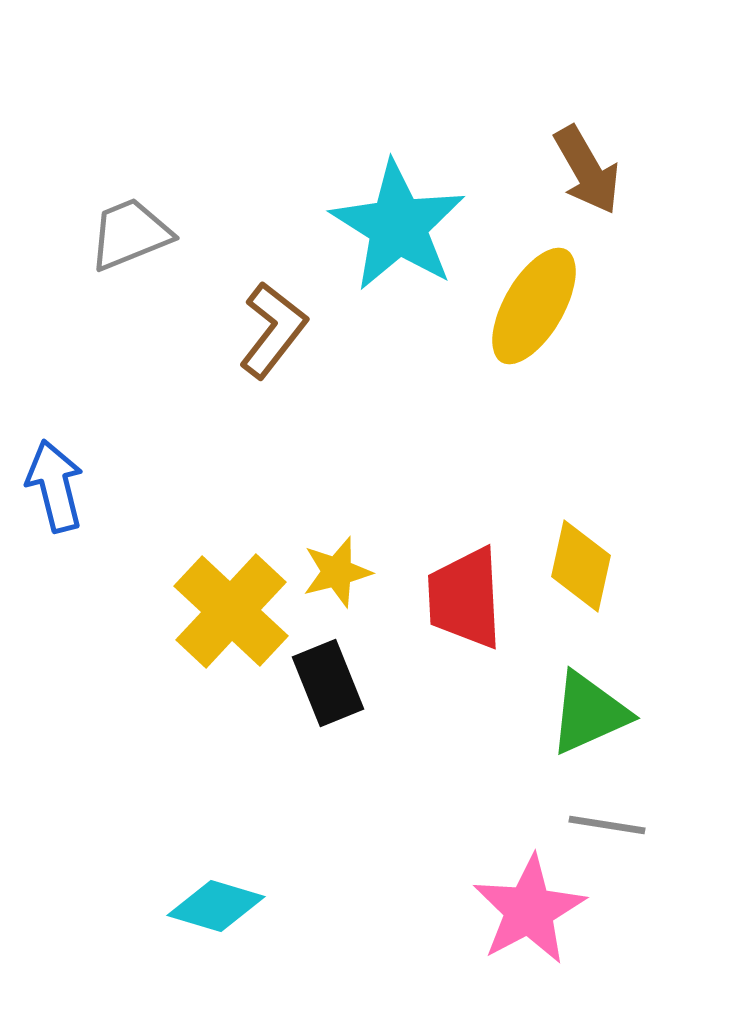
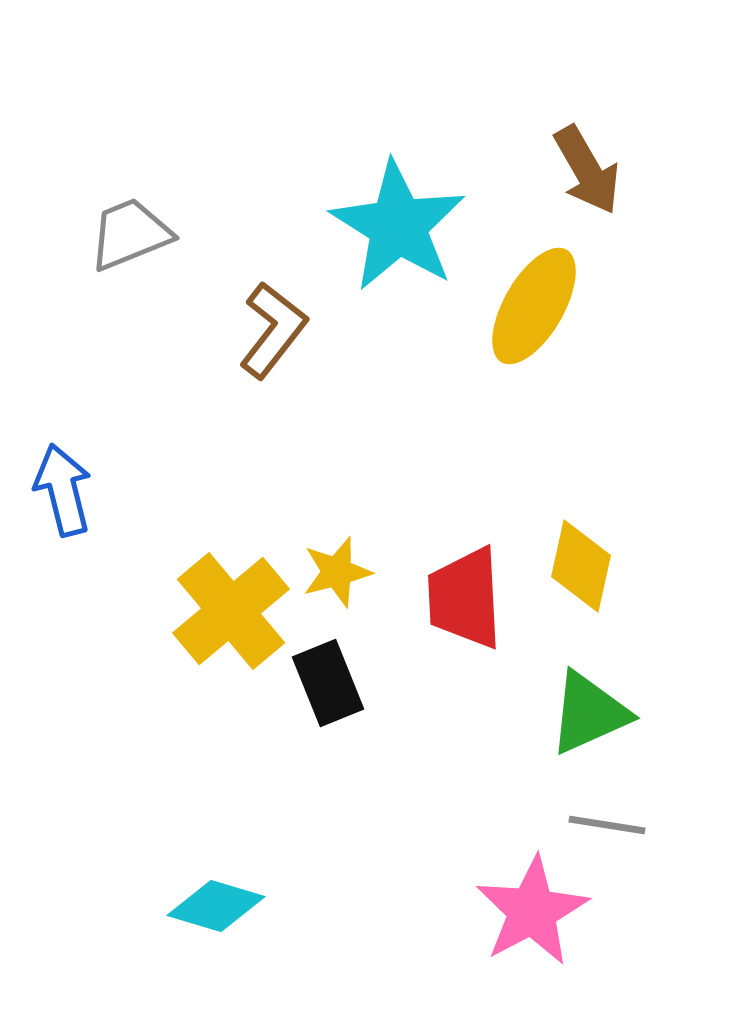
blue arrow: moved 8 px right, 4 px down
yellow cross: rotated 7 degrees clockwise
pink star: moved 3 px right, 1 px down
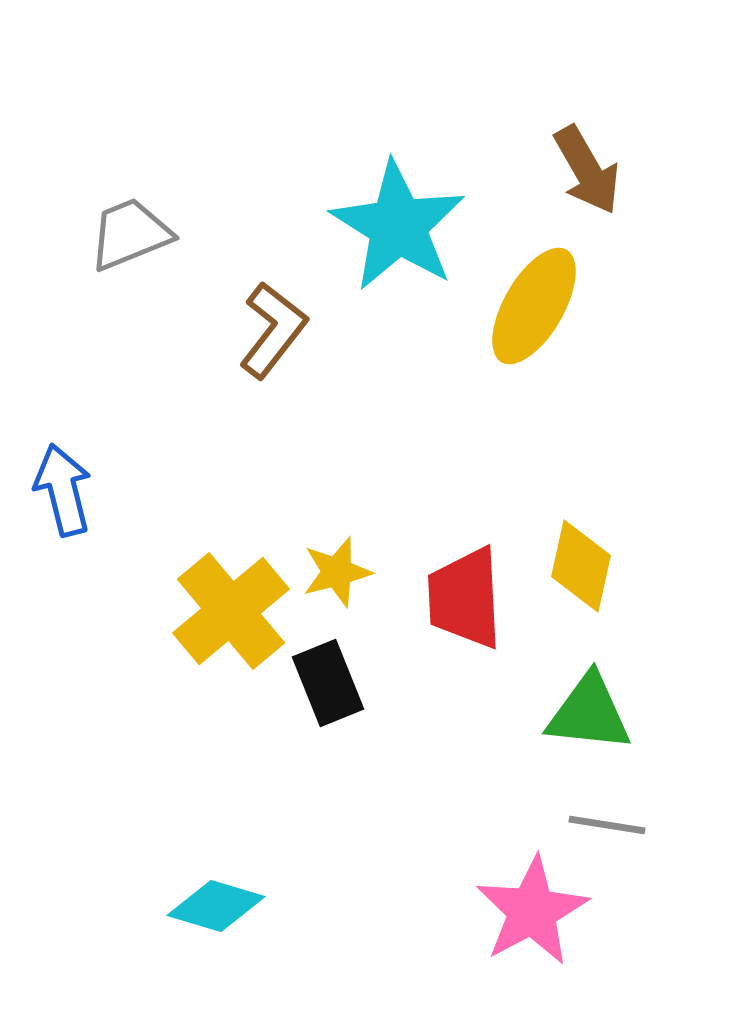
green triangle: rotated 30 degrees clockwise
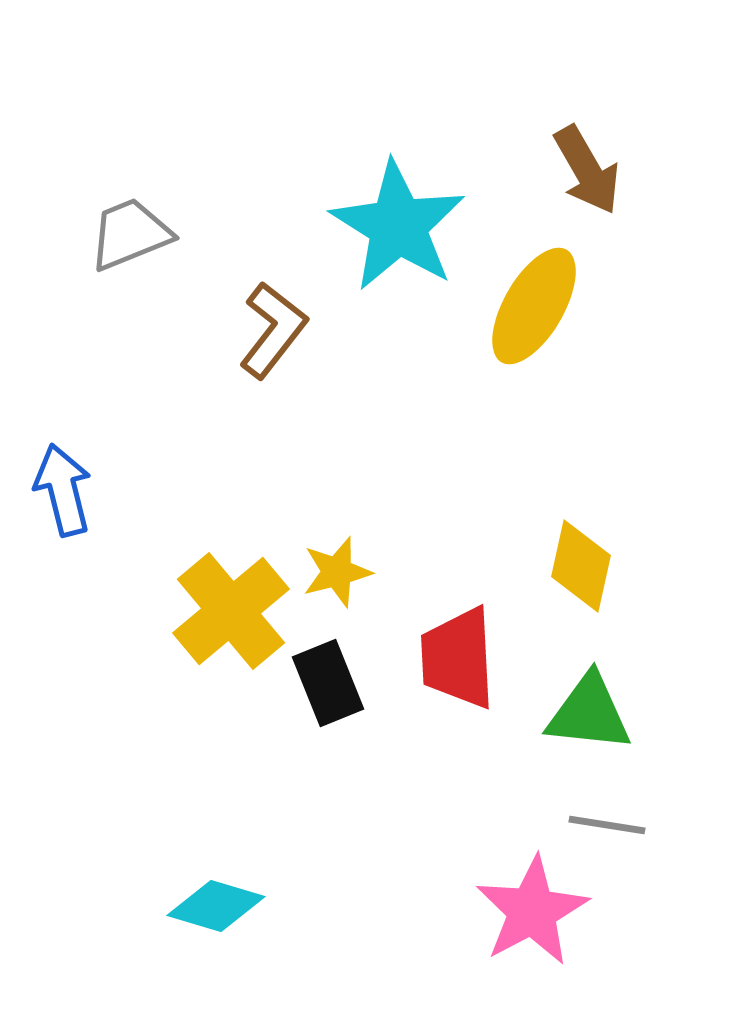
red trapezoid: moved 7 px left, 60 px down
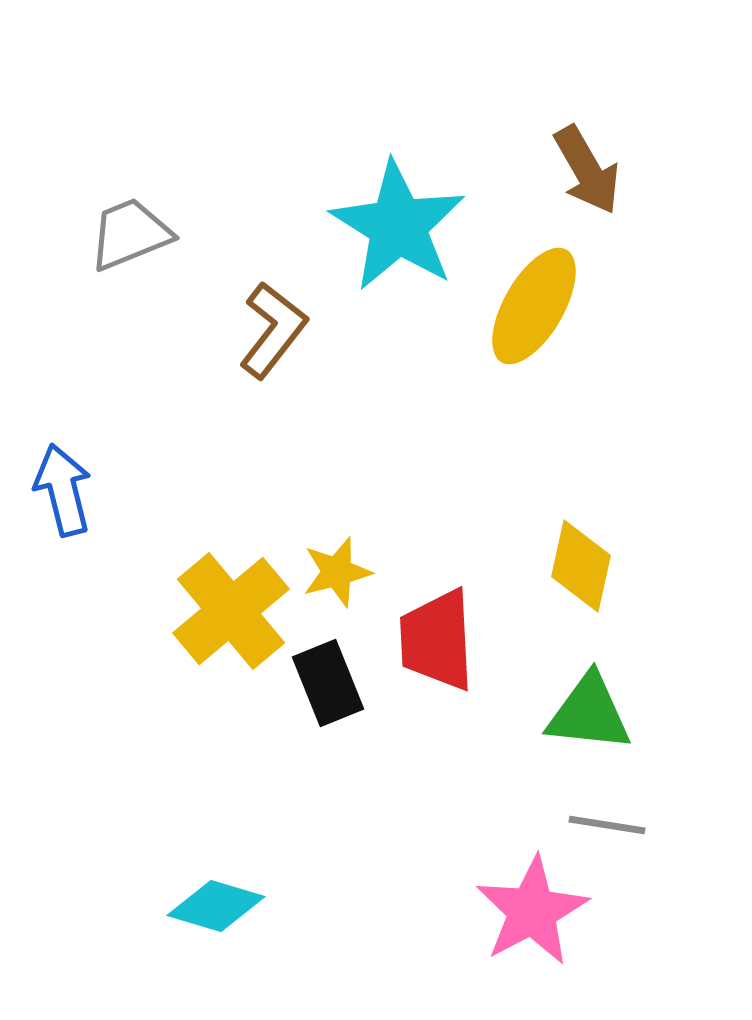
red trapezoid: moved 21 px left, 18 px up
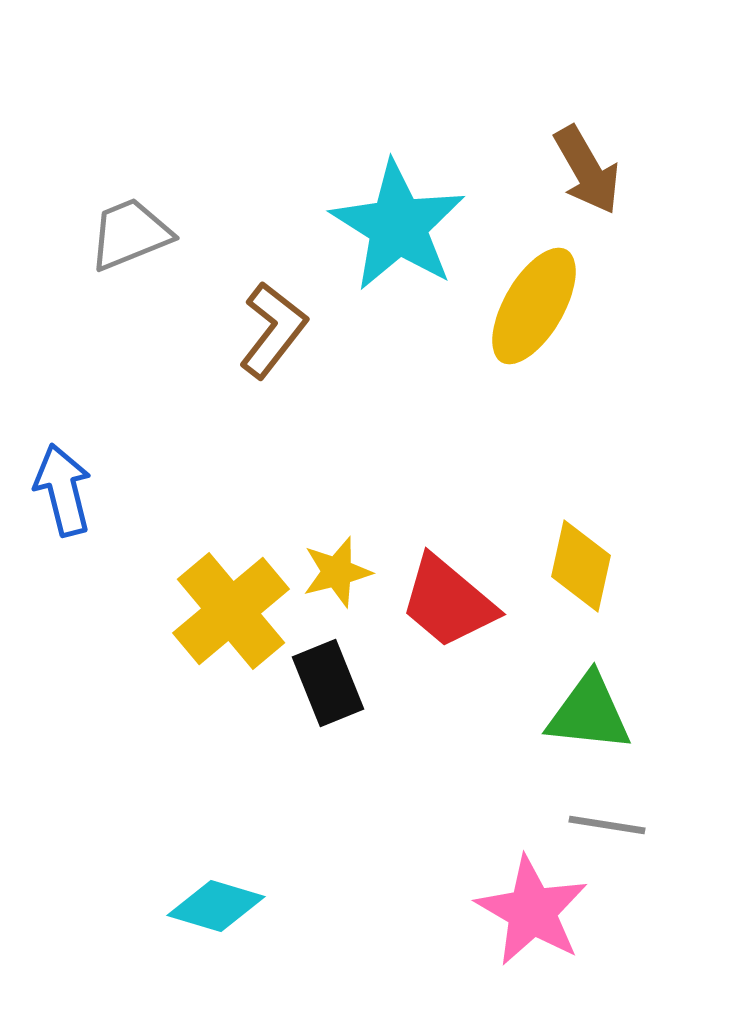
red trapezoid: moved 11 px right, 38 px up; rotated 47 degrees counterclockwise
pink star: rotated 14 degrees counterclockwise
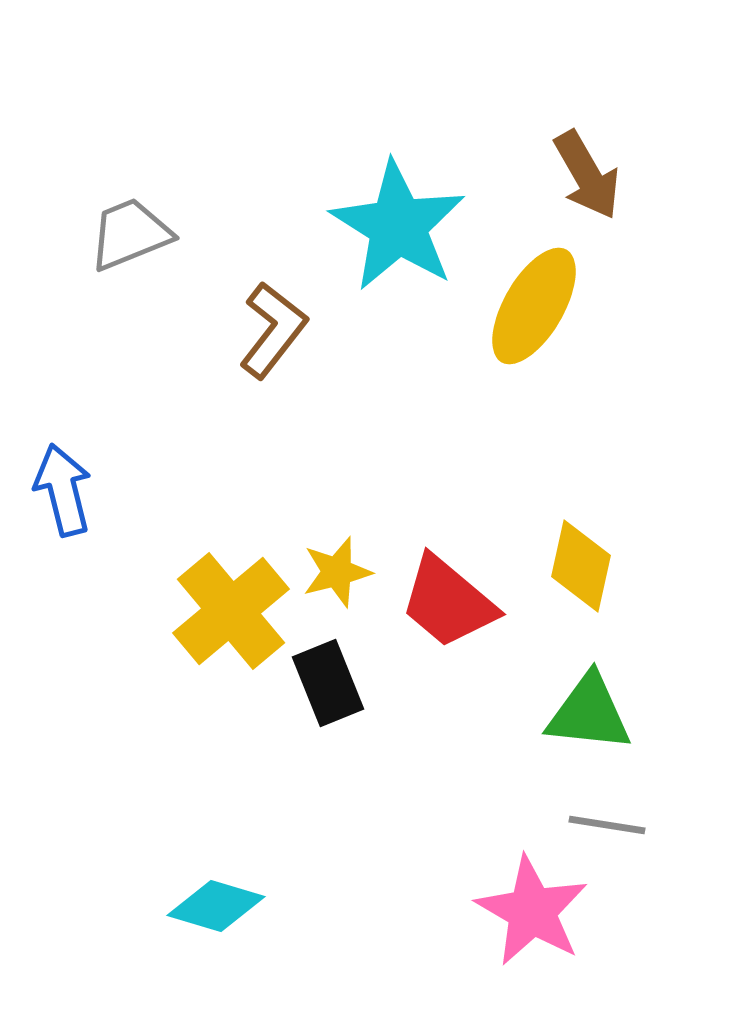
brown arrow: moved 5 px down
